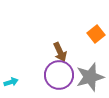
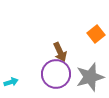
purple circle: moved 3 px left, 1 px up
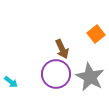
brown arrow: moved 2 px right, 3 px up
gray star: rotated 28 degrees counterclockwise
cyan arrow: rotated 56 degrees clockwise
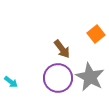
brown arrow: rotated 12 degrees counterclockwise
purple circle: moved 2 px right, 4 px down
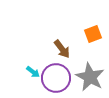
orange square: moved 3 px left; rotated 18 degrees clockwise
purple circle: moved 2 px left
cyan arrow: moved 22 px right, 10 px up
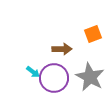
brown arrow: rotated 54 degrees counterclockwise
purple circle: moved 2 px left
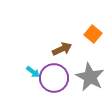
orange square: rotated 30 degrees counterclockwise
brown arrow: rotated 24 degrees counterclockwise
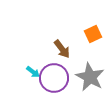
orange square: rotated 24 degrees clockwise
brown arrow: rotated 78 degrees clockwise
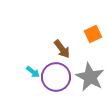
purple circle: moved 2 px right, 1 px up
